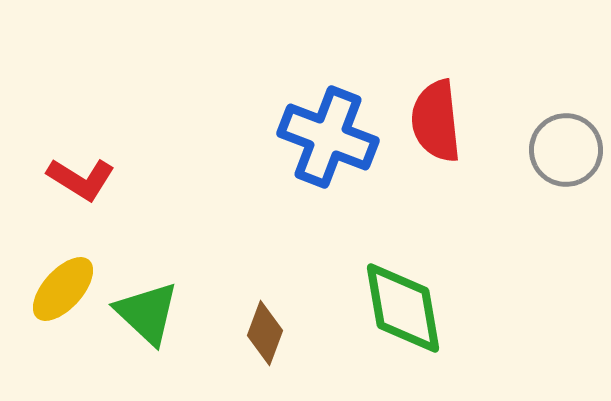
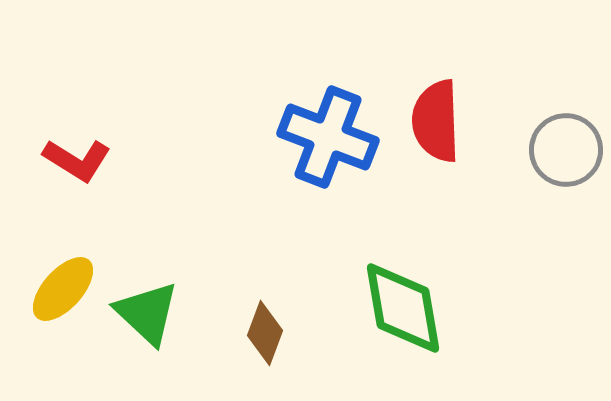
red semicircle: rotated 4 degrees clockwise
red L-shape: moved 4 px left, 19 px up
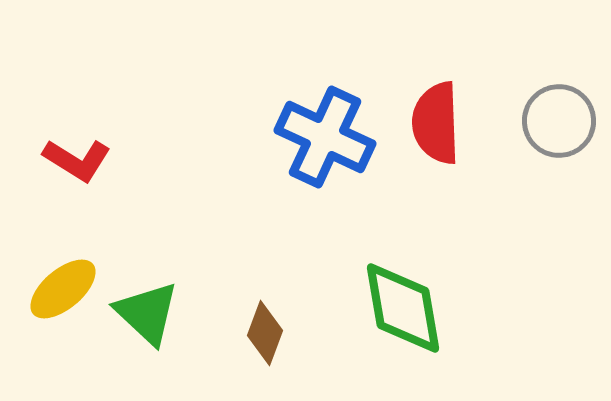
red semicircle: moved 2 px down
blue cross: moved 3 px left; rotated 4 degrees clockwise
gray circle: moved 7 px left, 29 px up
yellow ellipse: rotated 8 degrees clockwise
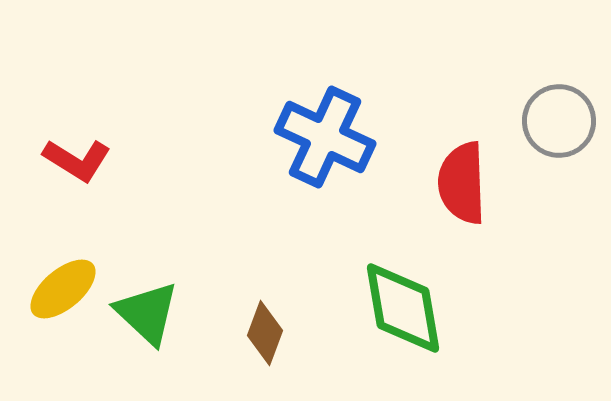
red semicircle: moved 26 px right, 60 px down
